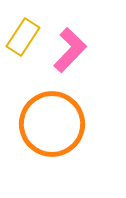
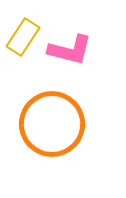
pink L-shape: rotated 60 degrees clockwise
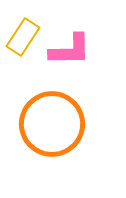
pink L-shape: rotated 15 degrees counterclockwise
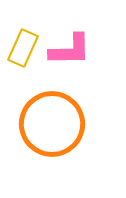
yellow rectangle: moved 11 px down; rotated 9 degrees counterclockwise
